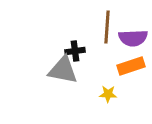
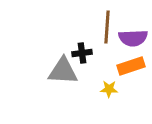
black cross: moved 7 px right, 2 px down
gray triangle: moved 1 px down; rotated 8 degrees counterclockwise
yellow star: moved 1 px right, 5 px up
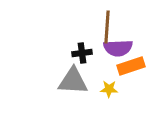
purple semicircle: moved 15 px left, 10 px down
gray triangle: moved 10 px right, 10 px down
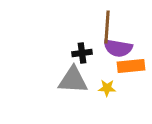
purple semicircle: rotated 12 degrees clockwise
orange rectangle: rotated 12 degrees clockwise
gray triangle: moved 1 px up
yellow star: moved 2 px left, 1 px up
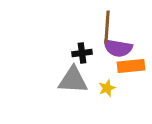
yellow star: rotated 24 degrees counterclockwise
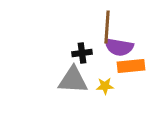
purple semicircle: moved 1 px right, 1 px up
yellow star: moved 2 px left, 2 px up; rotated 18 degrees clockwise
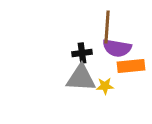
purple semicircle: moved 2 px left, 1 px down
gray triangle: moved 8 px right, 2 px up
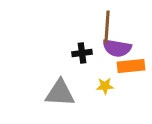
gray triangle: moved 21 px left, 15 px down
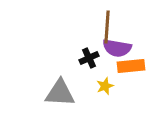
black cross: moved 7 px right, 5 px down; rotated 18 degrees counterclockwise
yellow star: rotated 18 degrees counterclockwise
